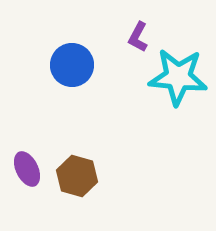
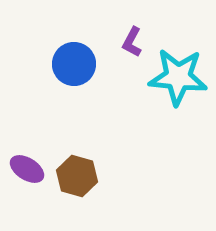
purple L-shape: moved 6 px left, 5 px down
blue circle: moved 2 px right, 1 px up
purple ellipse: rotated 32 degrees counterclockwise
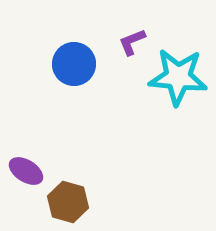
purple L-shape: rotated 40 degrees clockwise
purple ellipse: moved 1 px left, 2 px down
brown hexagon: moved 9 px left, 26 px down
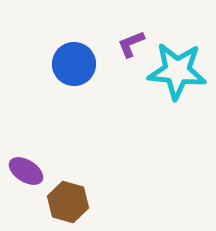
purple L-shape: moved 1 px left, 2 px down
cyan star: moved 1 px left, 6 px up
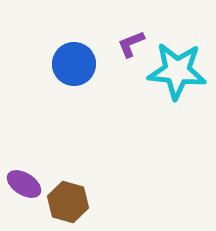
purple ellipse: moved 2 px left, 13 px down
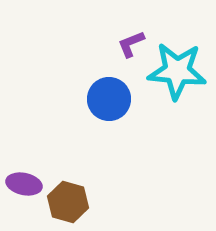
blue circle: moved 35 px right, 35 px down
purple ellipse: rotated 20 degrees counterclockwise
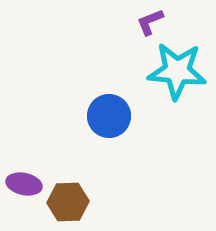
purple L-shape: moved 19 px right, 22 px up
blue circle: moved 17 px down
brown hexagon: rotated 18 degrees counterclockwise
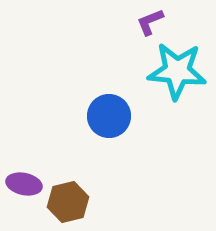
brown hexagon: rotated 12 degrees counterclockwise
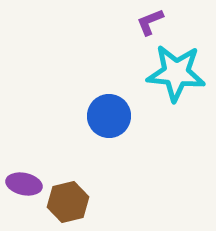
cyan star: moved 1 px left, 2 px down
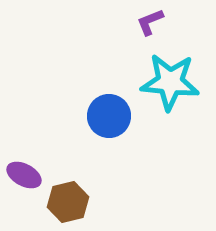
cyan star: moved 6 px left, 9 px down
purple ellipse: moved 9 px up; rotated 16 degrees clockwise
